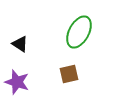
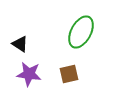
green ellipse: moved 2 px right
purple star: moved 12 px right, 8 px up; rotated 10 degrees counterclockwise
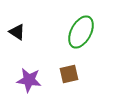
black triangle: moved 3 px left, 12 px up
purple star: moved 6 px down
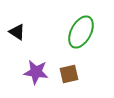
purple star: moved 7 px right, 8 px up
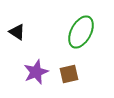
purple star: rotated 30 degrees counterclockwise
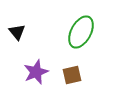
black triangle: rotated 18 degrees clockwise
brown square: moved 3 px right, 1 px down
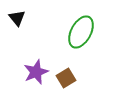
black triangle: moved 14 px up
brown square: moved 6 px left, 3 px down; rotated 18 degrees counterclockwise
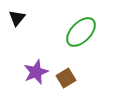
black triangle: rotated 18 degrees clockwise
green ellipse: rotated 16 degrees clockwise
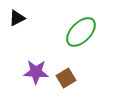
black triangle: rotated 24 degrees clockwise
purple star: rotated 25 degrees clockwise
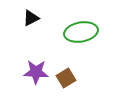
black triangle: moved 14 px right
green ellipse: rotated 36 degrees clockwise
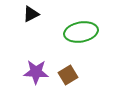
black triangle: moved 4 px up
brown square: moved 2 px right, 3 px up
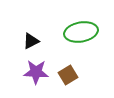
black triangle: moved 27 px down
